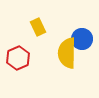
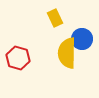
yellow rectangle: moved 17 px right, 9 px up
red hexagon: rotated 20 degrees counterclockwise
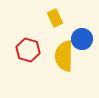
yellow semicircle: moved 3 px left, 3 px down
red hexagon: moved 10 px right, 8 px up
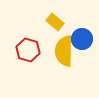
yellow rectangle: moved 4 px down; rotated 24 degrees counterclockwise
yellow semicircle: moved 5 px up
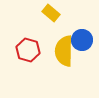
yellow rectangle: moved 4 px left, 9 px up
blue circle: moved 1 px down
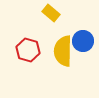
blue circle: moved 1 px right, 1 px down
yellow semicircle: moved 1 px left
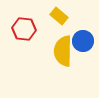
yellow rectangle: moved 8 px right, 3 px down
red hexagon: moved 4 px left, 21 px up; rotated 10 degrees counterclockwise
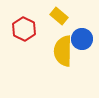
red hexagon: rotated 20 degrees clockwise
blue circle: moved 1 px left, 2 px up
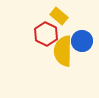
red hexagon: moved 22 px right, 5 px down
blue circle: moved 2 px down
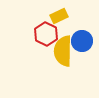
yellow rectangle: rotated 66 degrees counterclockwise
